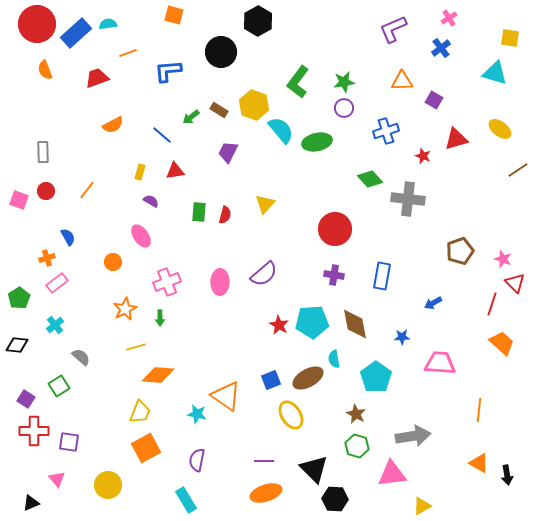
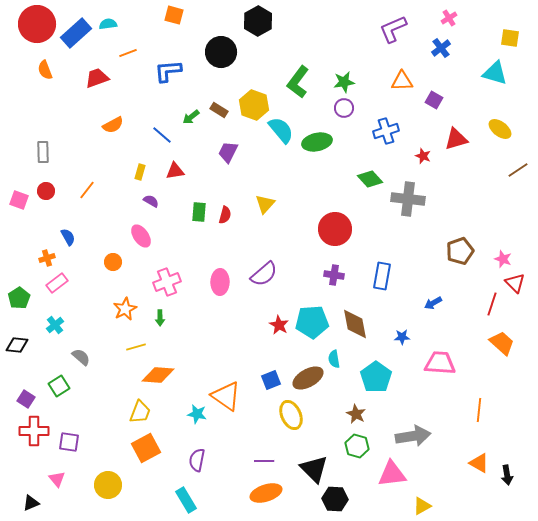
yellow ellipse at (291, 415): rotated 8 degrees clockwise
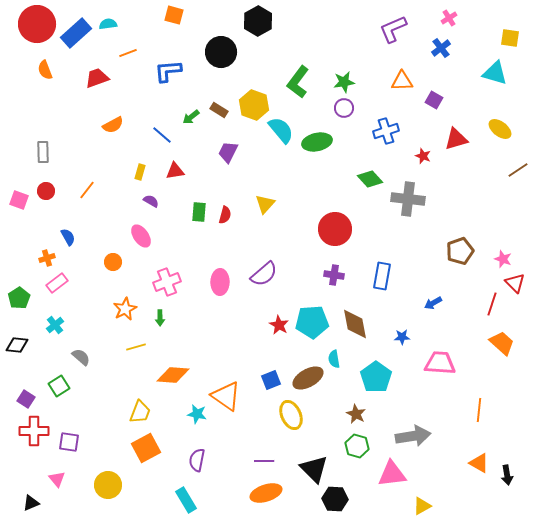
orange diamond at (158, 375): moved 15 px right
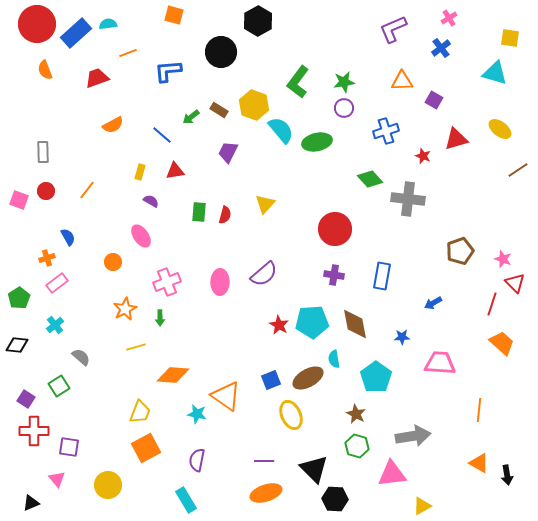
purple square at (69, 442): moved 5 px down
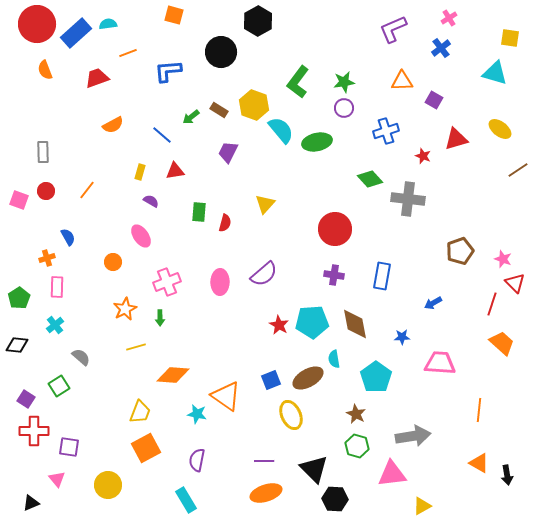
red semicircle at (225, 215): moved 8 px down
pink rectangle at (57, 283): moved 4 px down; rotated 50 degrees counterclockwise
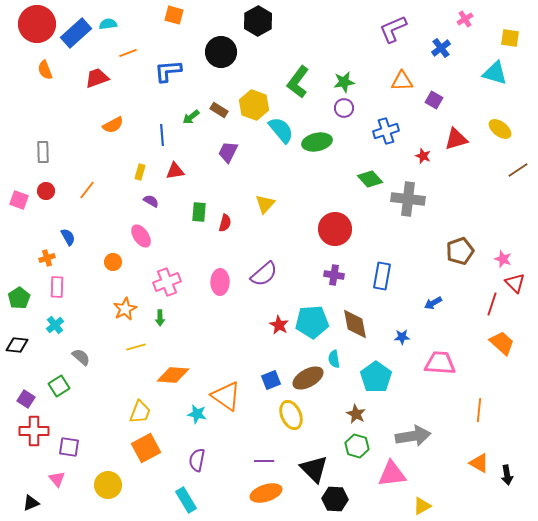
pink cross at (449, 18): moved 16 px right, 1 px down
blue line at (162, 135): rotated 45 degrees clockwise
